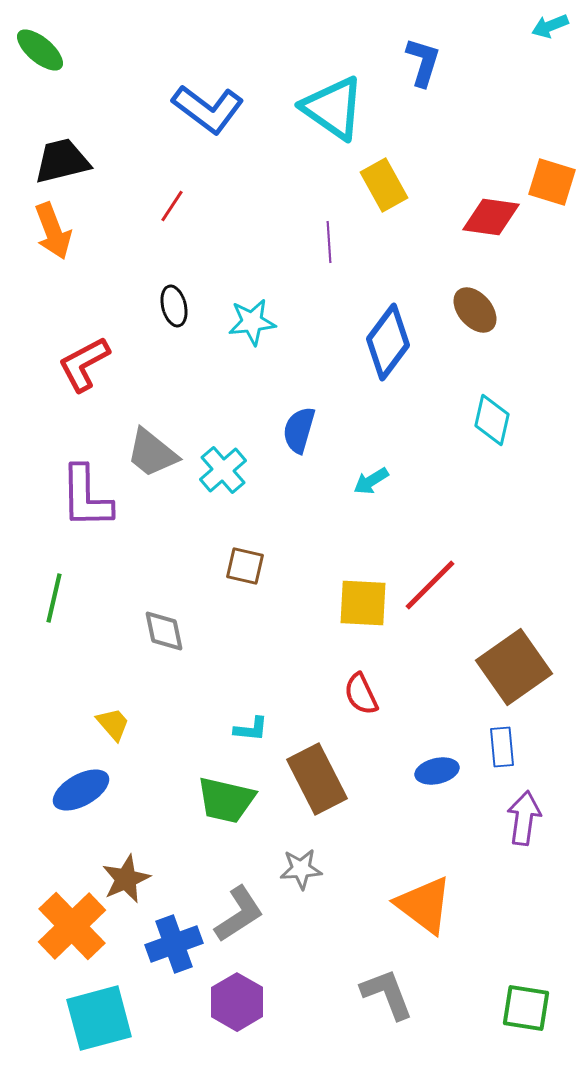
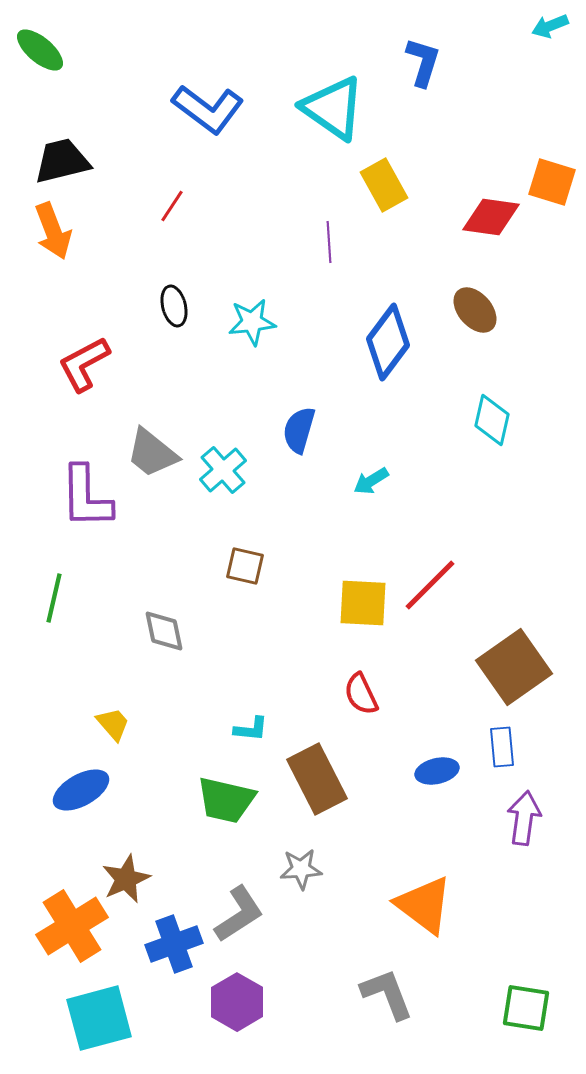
orange cross at (72, 926): rotated 12 degrees clockwise
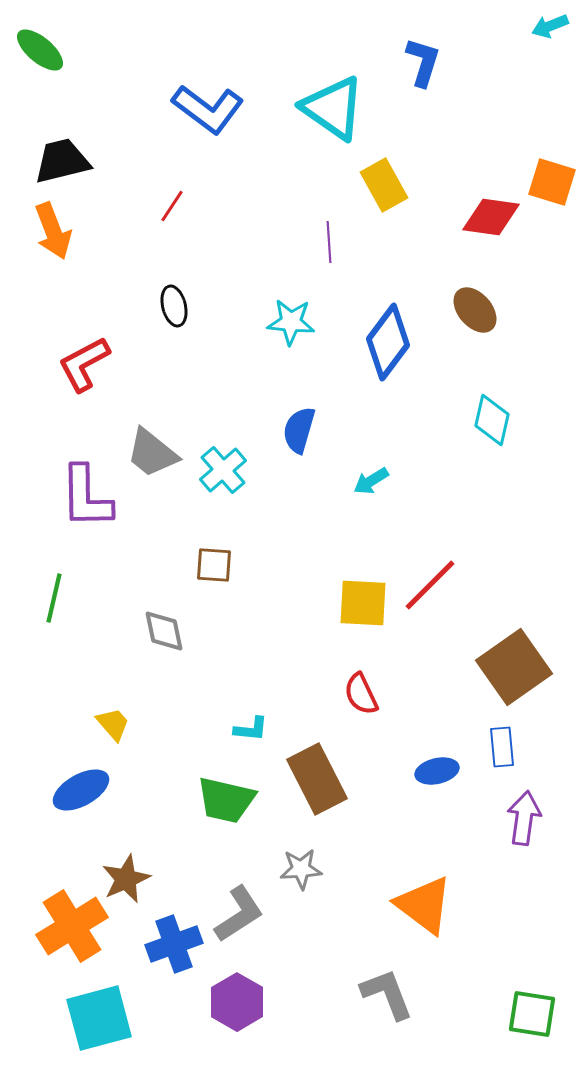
cyan star at (252, 322): moved 39 px right; rotated 12 degrees clockwise
brown square at (245, 566): moved 31 px left, 1 px up; rotated 9 degrees counterclockwise
green square at (526, 1008): moved 6 px right, 6 px down
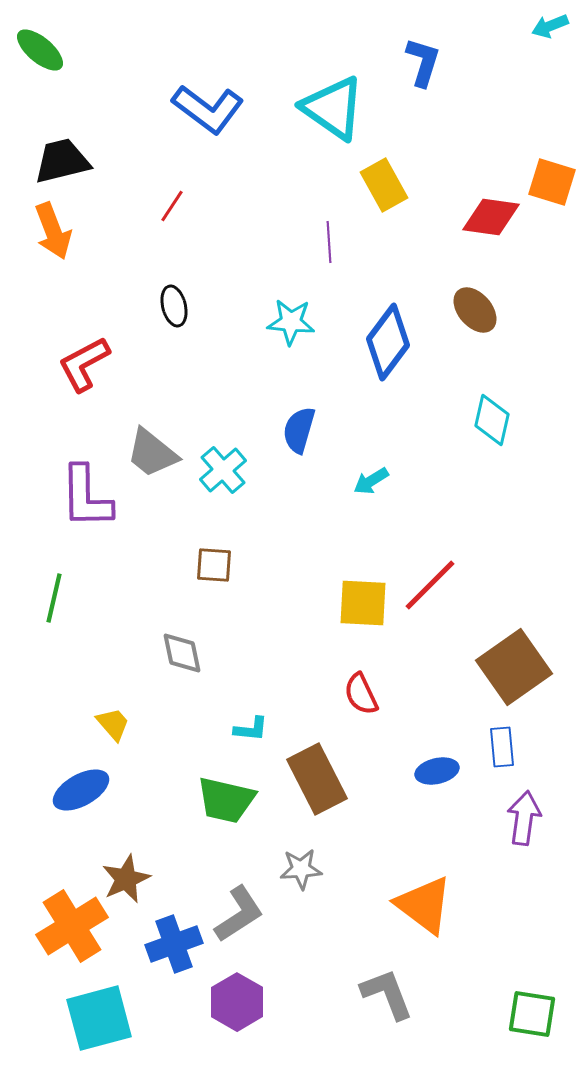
gray diamond at (164, 631): moved 18 px right, 22 px down
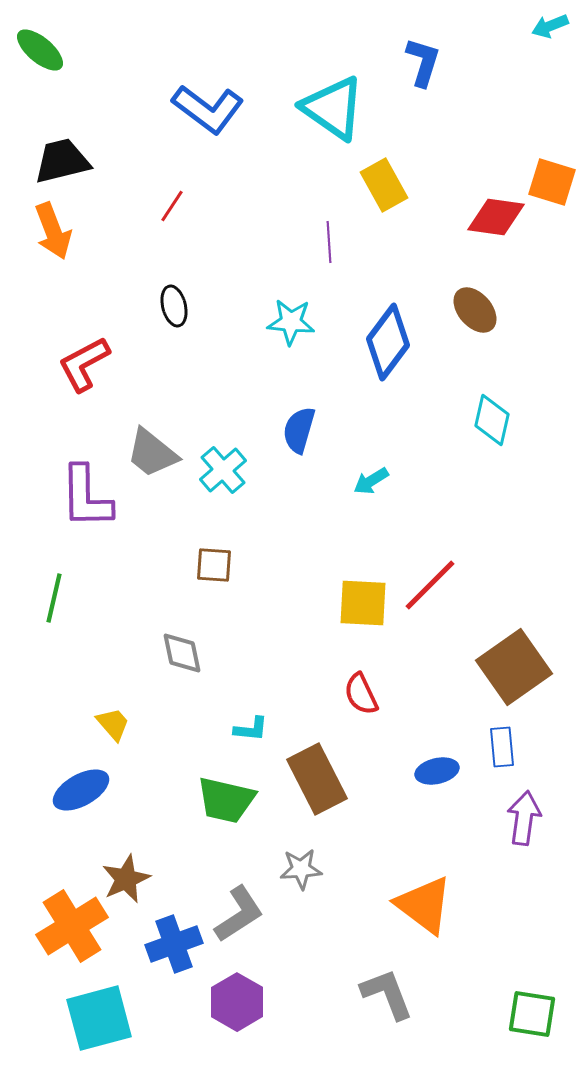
red diamond at (491, 217): moved 5 px right
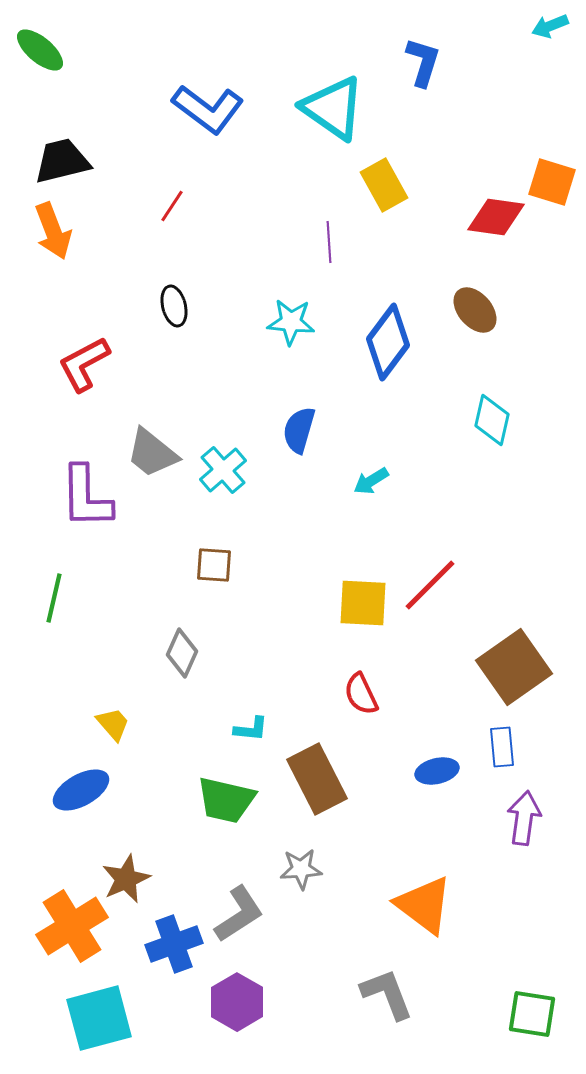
gray diamond at (182, 653): rotated 36 degrees clockwise
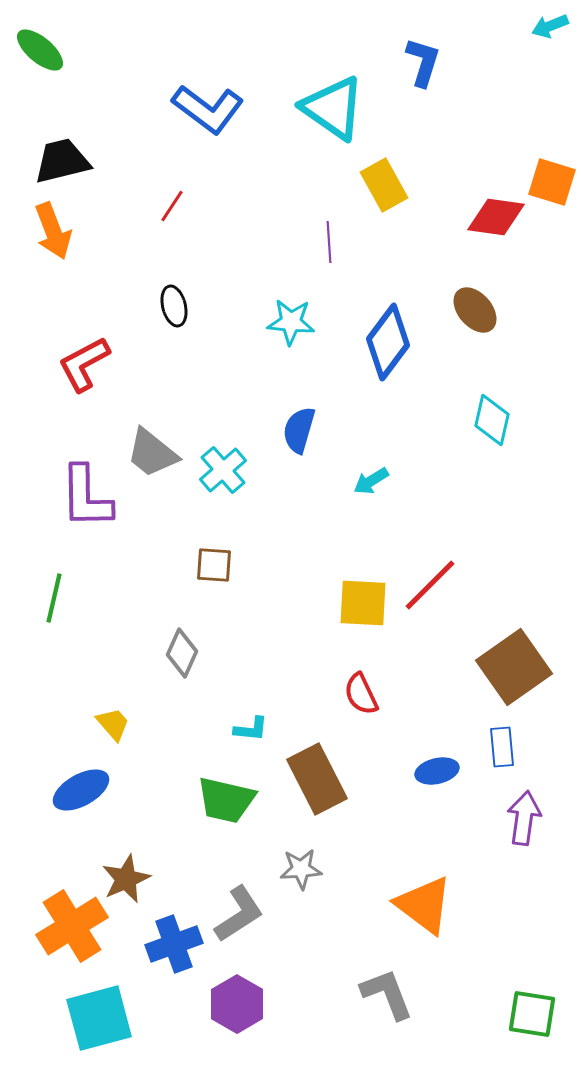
purple hexagon at (237, 1002): moved 2 px down
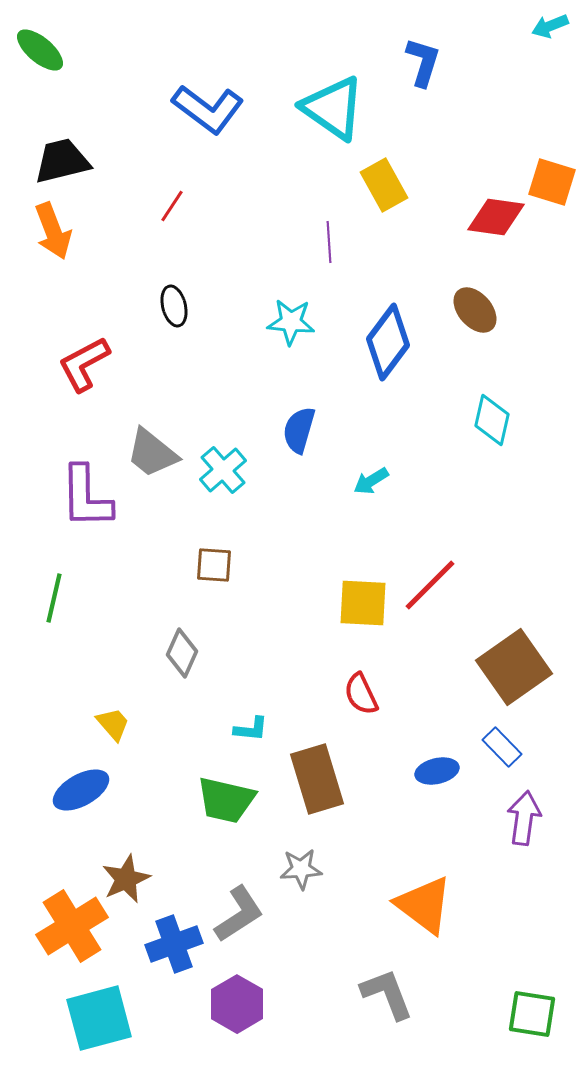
blue rectangle at (502, 747): rotated 39 degrees counterclockwise
brown rectangle at (317, 779): rotated 10 degrees clockwise
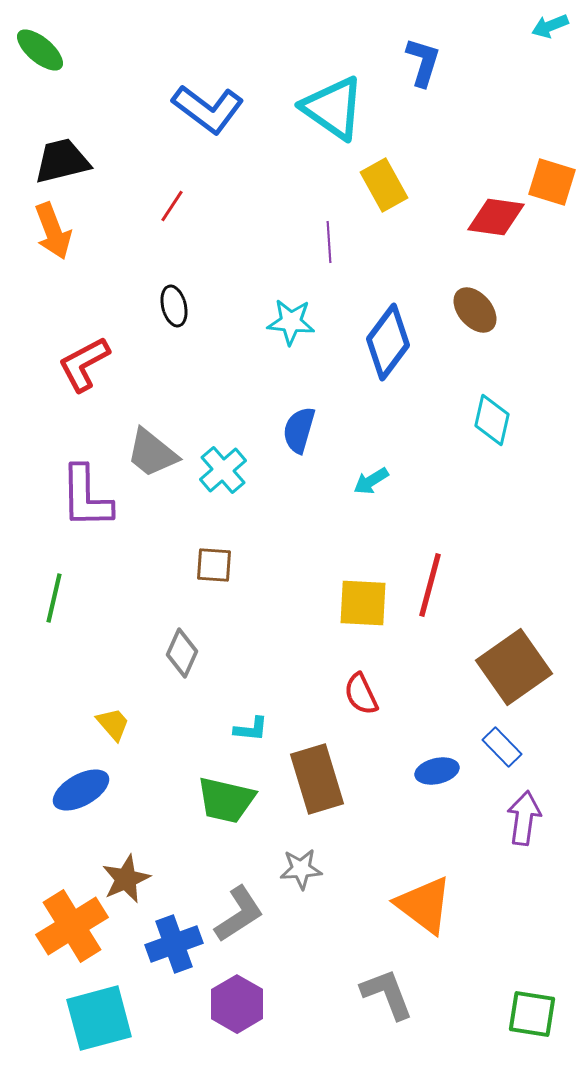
red line at (430, 585): rotated 30 degrees counterclockwise
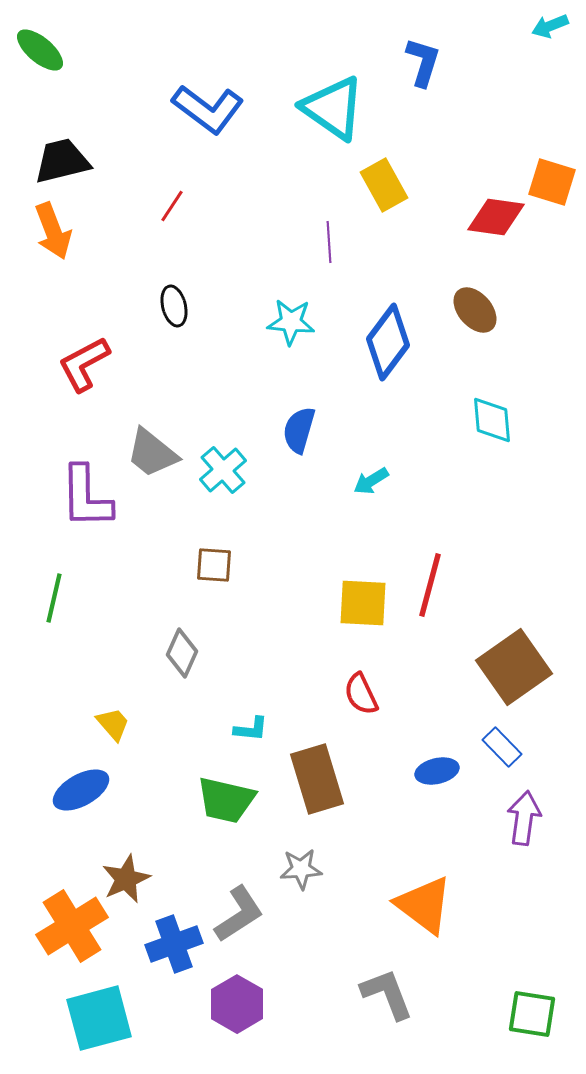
cyan diamond at (492, 420): rotated 18 degrees counterclockwise
